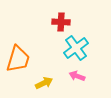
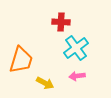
orange trapezoid: moved 3 px right, 1 px down
pink arrow: rotated 28 degrees counterclockwise
yellow arrow: moved 1 px right; rotated 54 degrees clockwise
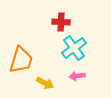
cyan cross: moved 2 px left
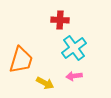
red cross: moved 1 px left, 2 px up
pink arrow: moved 3 px left
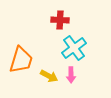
pink arrow: moved 3 px left, 1 px up; rotated 84 degrees counterclockwise
yellow arrow: moved 4 px right, 7 px up
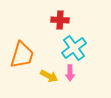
orange trapezoid: moved 1 px right, 5 px up
pink arrow: moved 1 px left, 2 px up
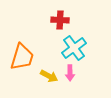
orange trapezoid: moved 2 px down
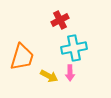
red cross: rotated 30 degrees counterclockwise
cyan cross: rotated 25 degrees clockwise
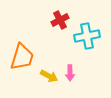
cyan cross: moved 13 px right, 12 px up
